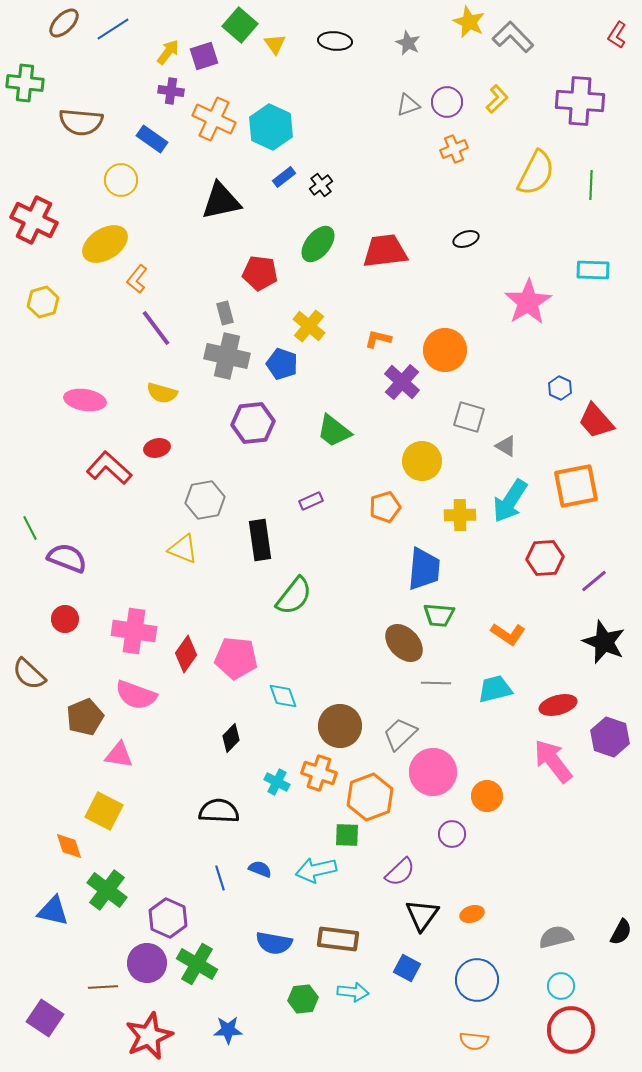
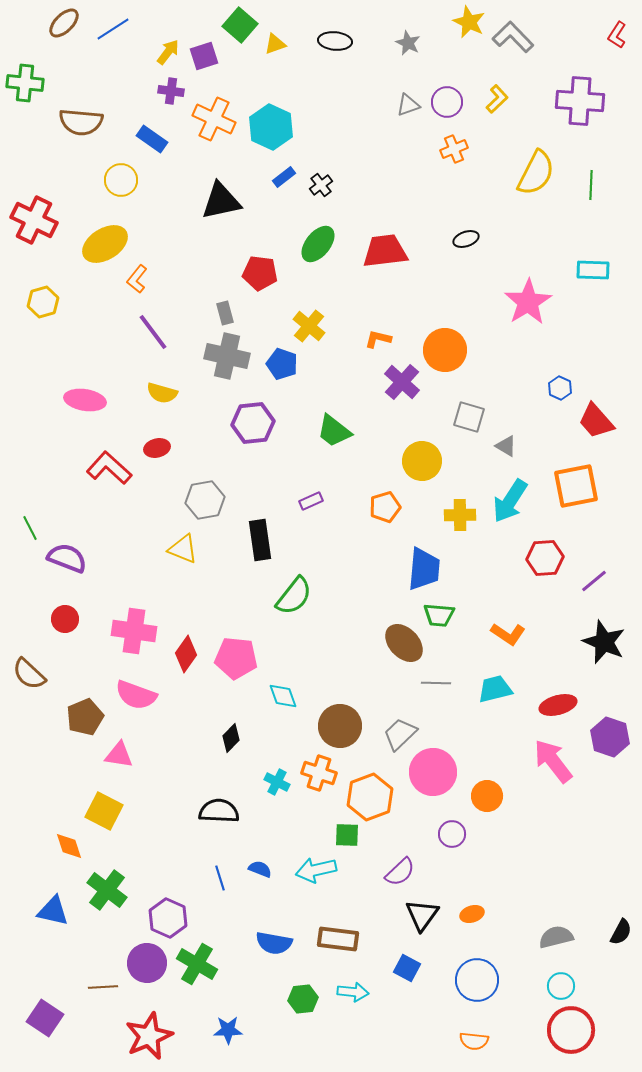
yellow triangle at (275, 44): rotated 45 degrees clockwise
purple line at (156, 328): moved 3 px left, 4 px down
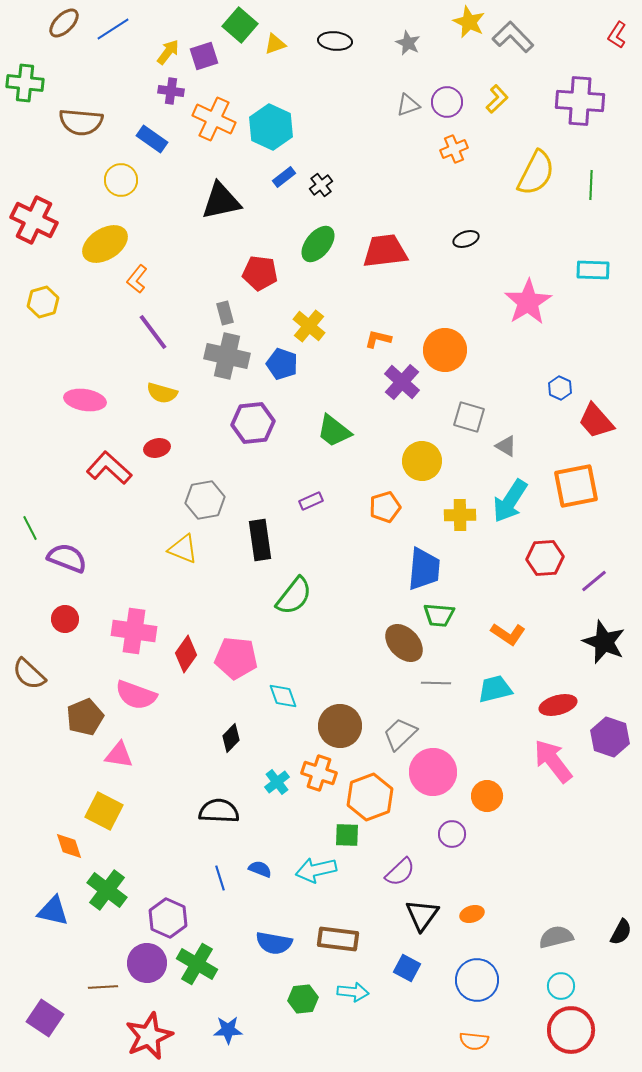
cyan cross at (277, 782): rotated 25 degrees clockwise
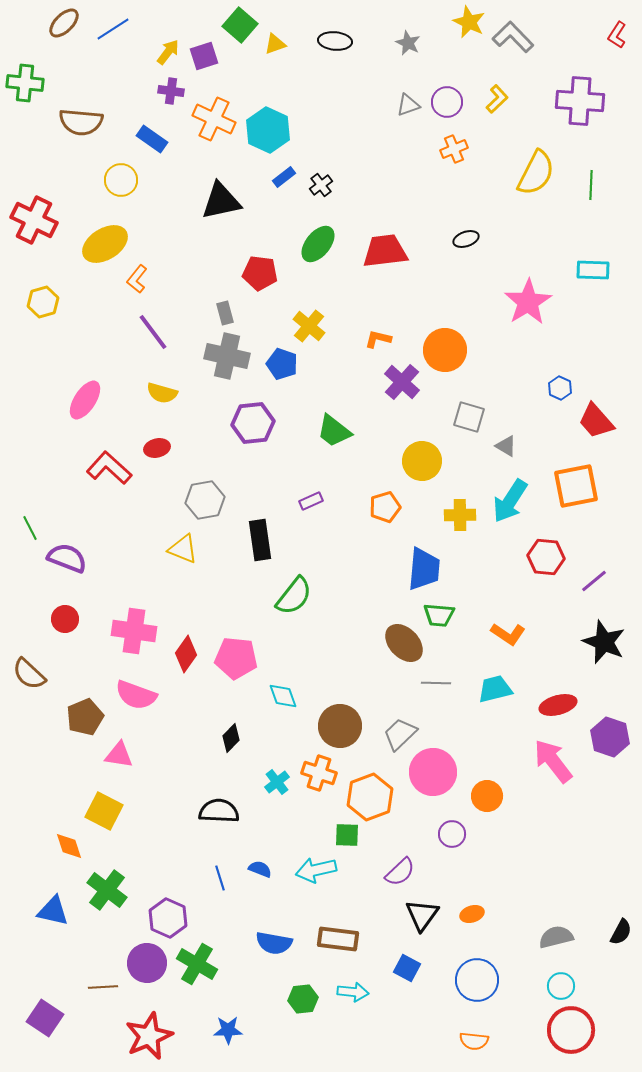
cyan hexagon at (271, 127): moved 3 px left, 3 px down
pink ellipse at (85, 400): rotated 66 degrees counterclockwise
red hexagon at (545, 558): moved 1 px right, 1 px up; rotated 9 degrees clockwise
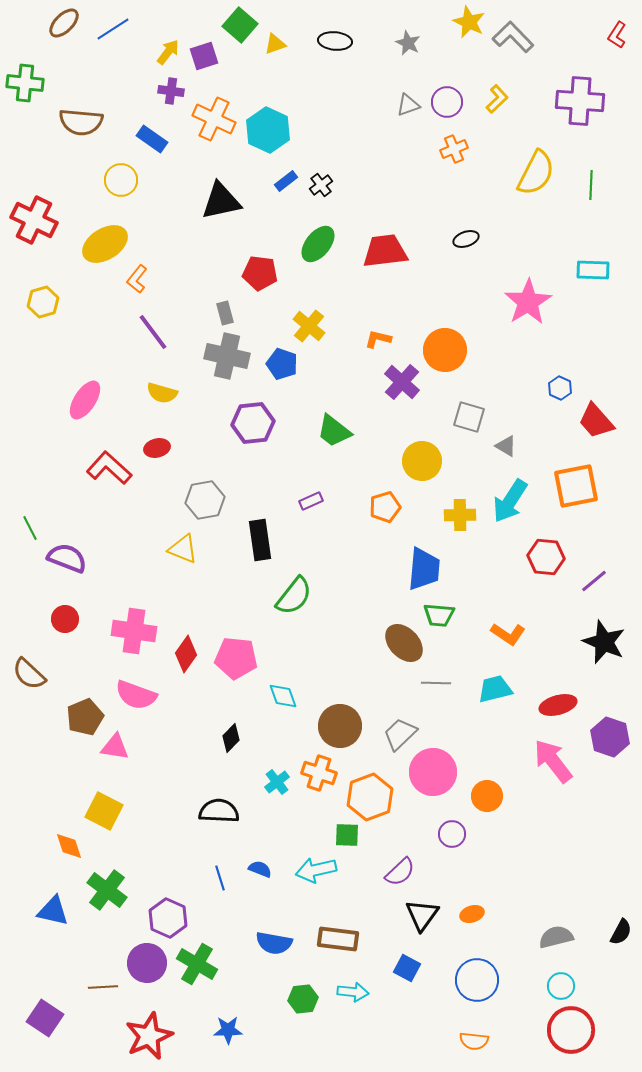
blue rectangle at (284, 177): moved 2 px right, 4 px down
pink triangle at (119, 755): moved 4 px left, 8 px up
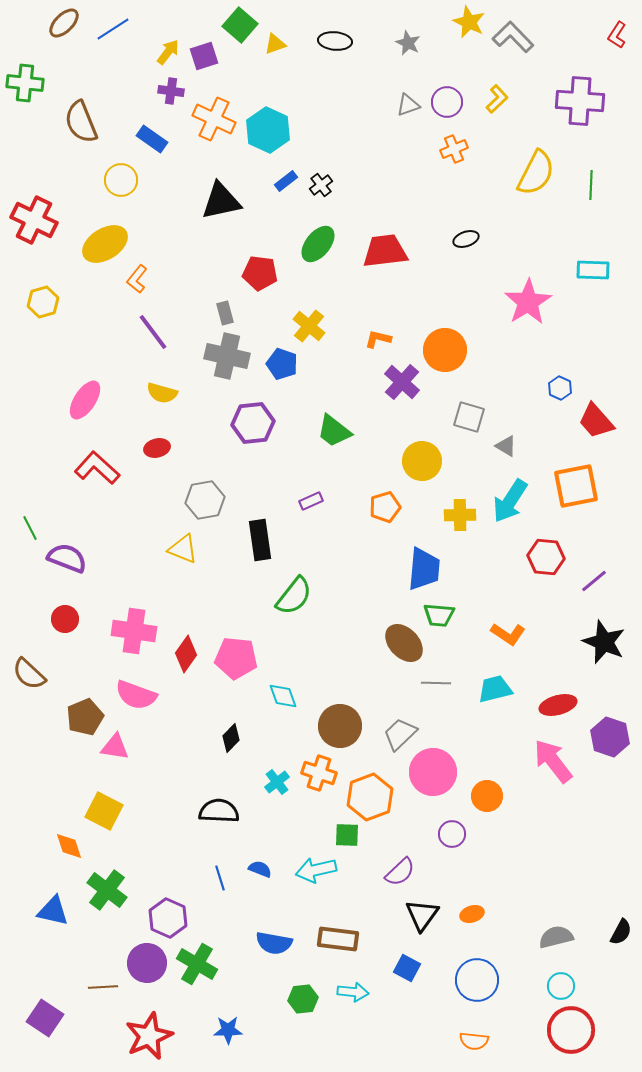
brown semicircle at (81, 122): rotated 63 degrees clockwise
red L-shape at (109, 468): moved 12 px left
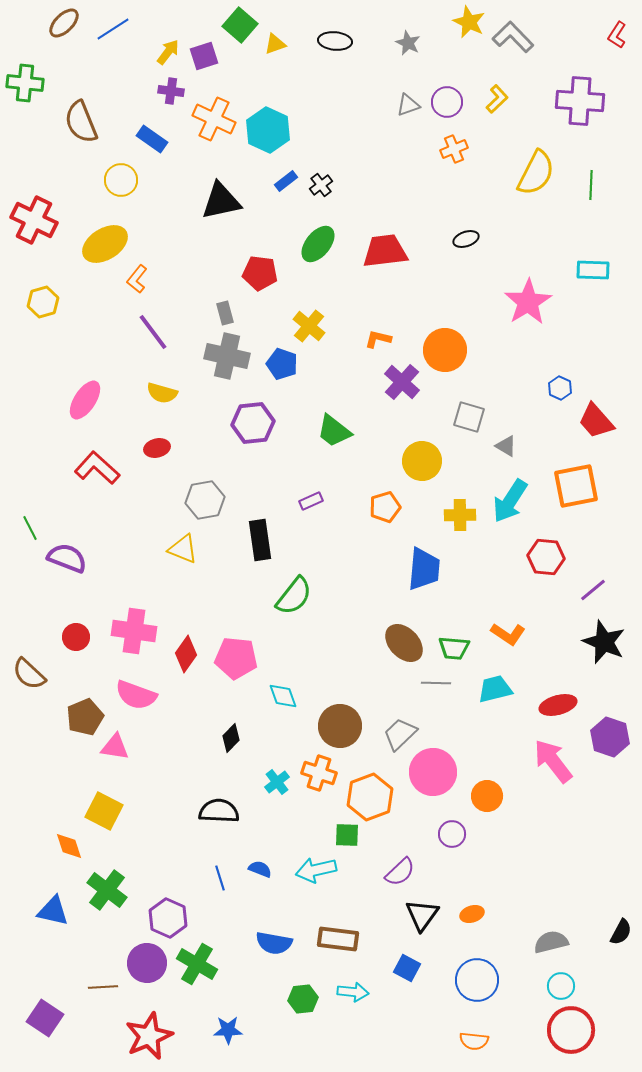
purple line at (594, 581): moved 1 px left, 9 px down
green trapezoid at (439, 615): moved 15 px right, 33 px down
red circle at (65, 619): moved 11 px right, 18 px down
gray semicircle at (556, 937): moved 5 px left, 5 px down
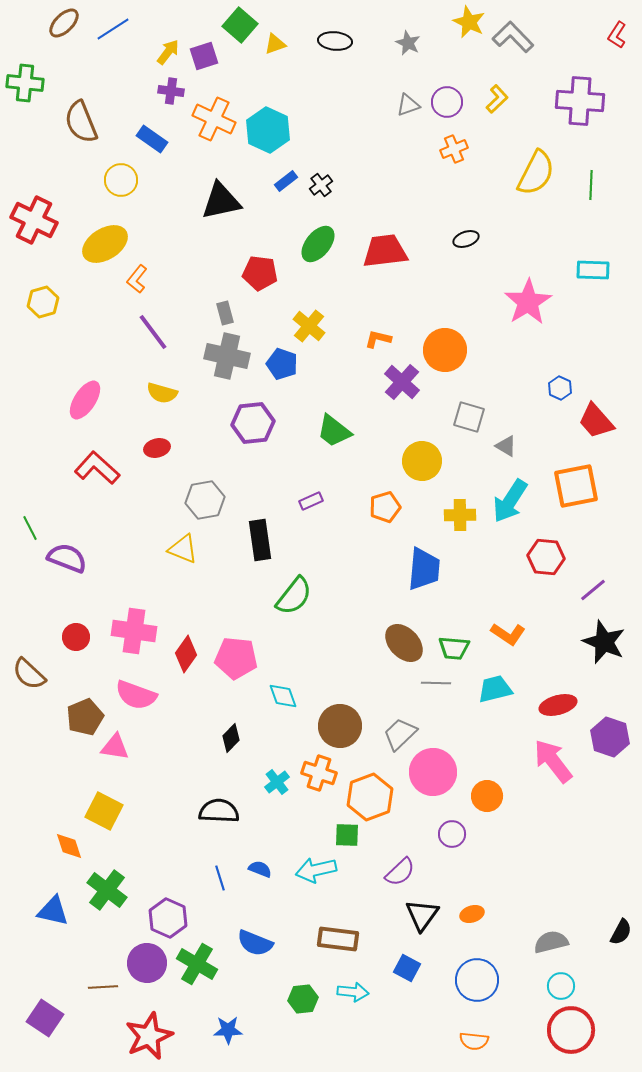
blue semicircle at (274, 943): moved 19 px left; rotated 12 degrees clockwise
